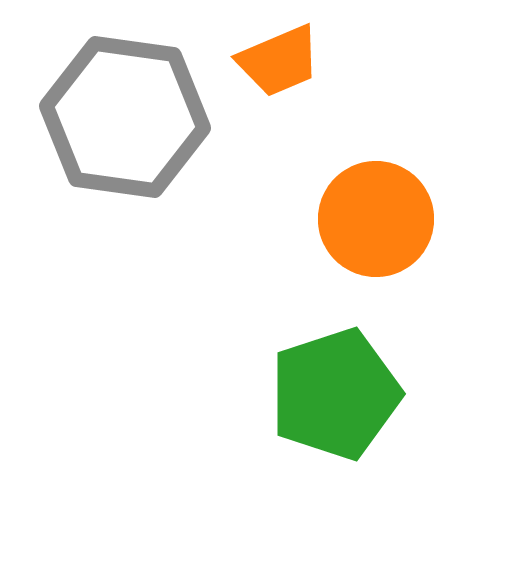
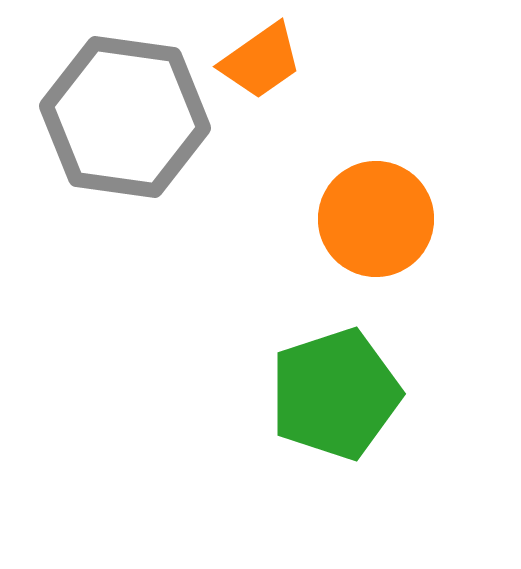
orange trapezoid: moved 18 px left; rotated 12 degrees counterclockwise
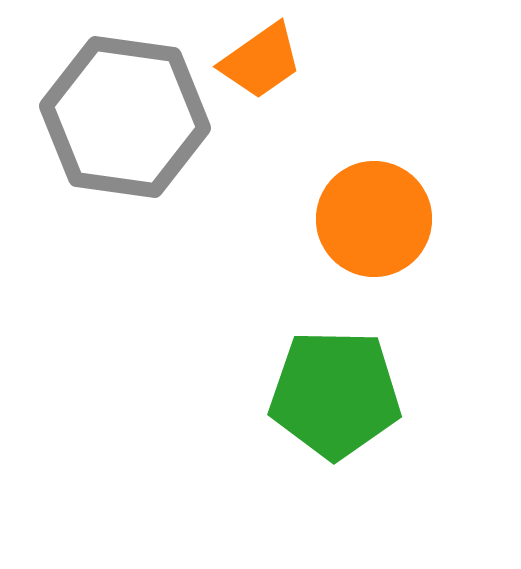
orange circle: moved 2 px left
green pentagon: rotated 19 degrees clockwise
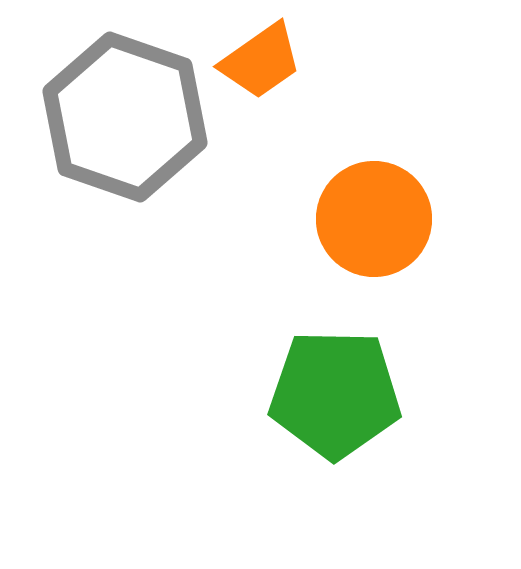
gray hexagon: rotated 11 degrees clockwise
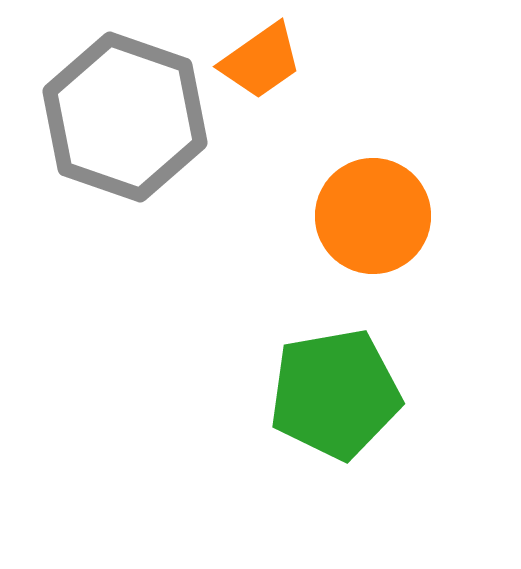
orange circle: moved 1 px left, 3 px up
green pentagon: rotated 11 degrees counterclockwise
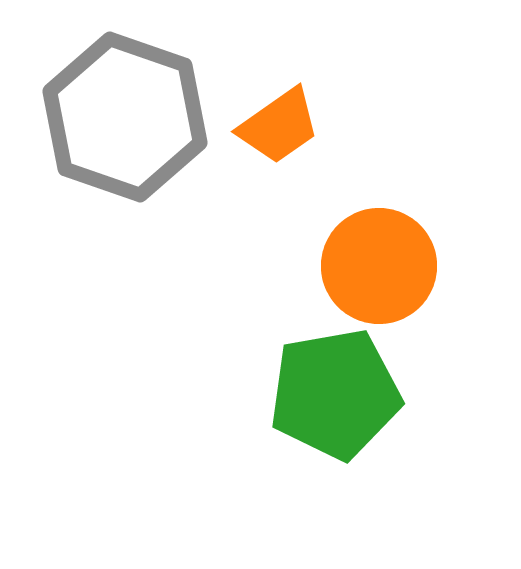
orange trapezoid: moved 18 px right, 65 px down
orange circle: moved 6 px right, 50 px down
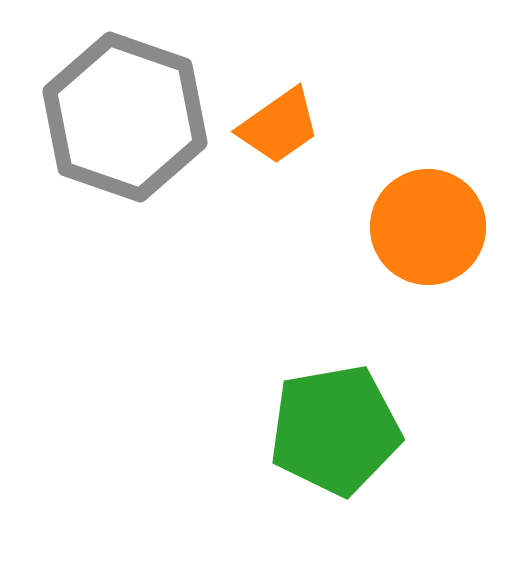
orange circle: moved 49 px right, 39 px up
green pentagon: moved 36 px down
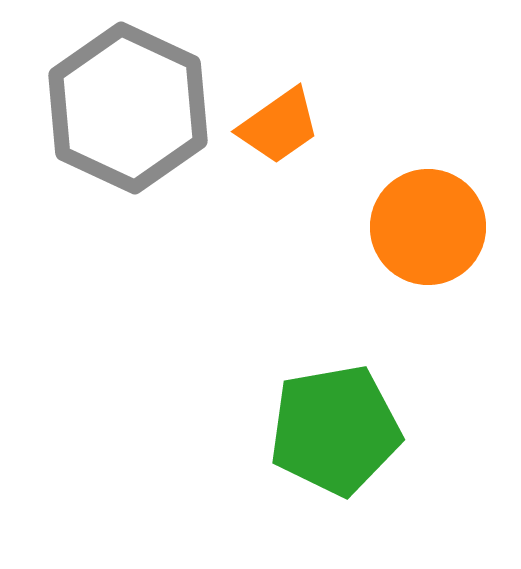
gray hexagon: moved 3 px right, 9 px up; rotated 6 degrees clockwise
